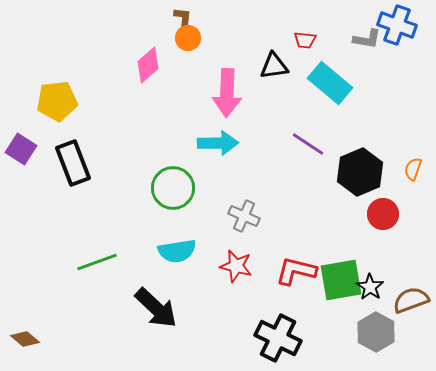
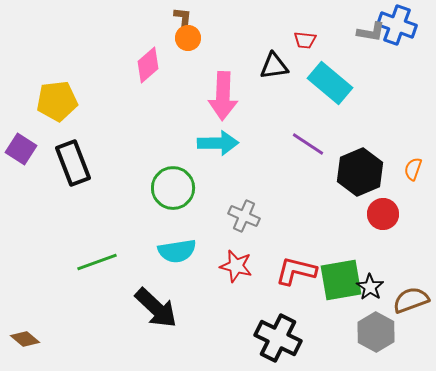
gray L-shape: moved 4 px right, 7 px up
pink arrow: moved 4 px left, 3 px down
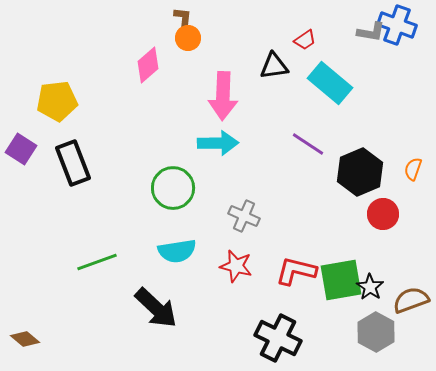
red trapezoid: rotated 40 degrees counterclockwise
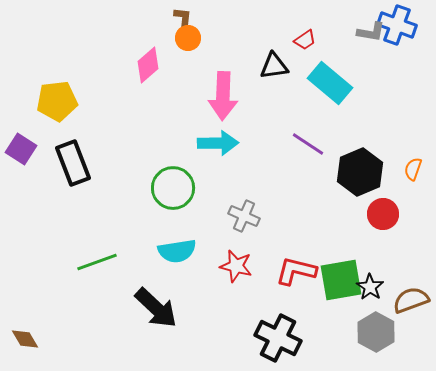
brown diamond: rotated 20 degrees clockwise
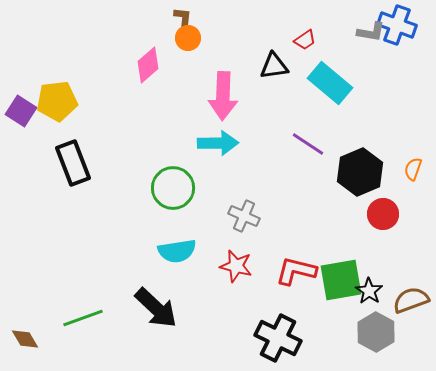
purple square: moved 38 px up
green line: moved 14 px left, 56 px down
black star: moved 1 px left, 4 px down
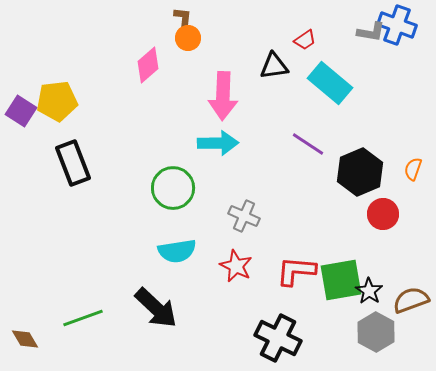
red star: rotated 12 degrees clockwise
red L-shape: rotated 9 degrees counterclockwise
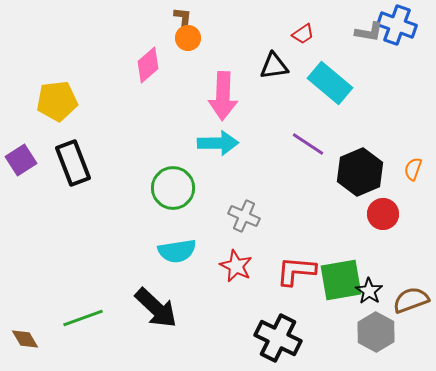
gray L-shape: moved 2 px left
red trapezoid: moved 2 px left, 6 px up
purple square: moved 49 px down; rotated 24 degrees clockwise
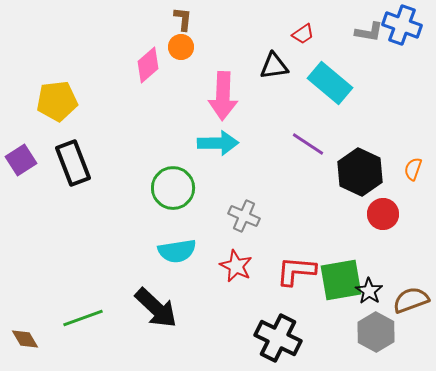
blue cross: moved 5 px right
orange circle: moved 7 px left, 9 px down
black hexagon: rotated 12 degrees counterclockwise
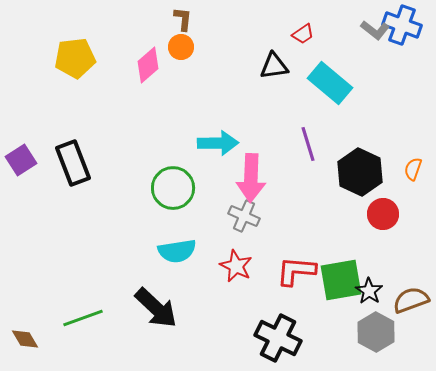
gray L-shape: moved 6 px right, 2 px up; rotated 28 degrees clockwise
pink arrow: moved 28 px right, 82 px down
yellow pentagon: moved 18 px right, 43 px up
purple line: rotated 40 degrees clockwise
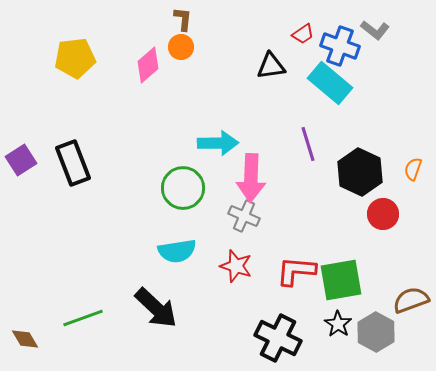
blue cross: moved 62 px left, 21 px down
black triangle: moved 3 px left
green circle: moved 10 px right
red star: rotated 8 degrees counterclockwise
black star: moved 31 px left, 33 px down
